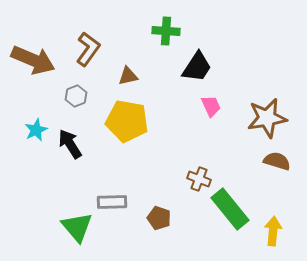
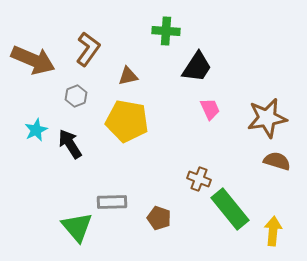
pink trapezoid: moved 1 px left, 3 px down
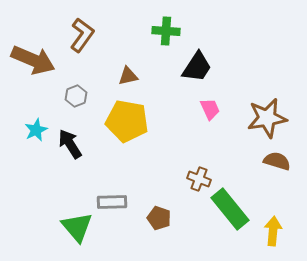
brown L-shape: moved 6 px left, 14 px up
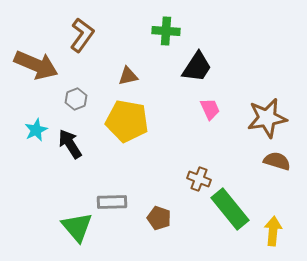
brown arrow: moved 3 px right, 5 px down
gray hexagon: moved 3 px down
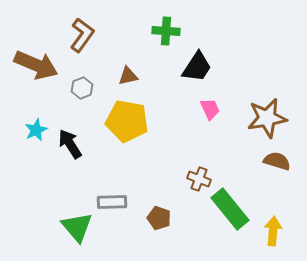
gray hexagon: moved 6 px right, 11 px up
